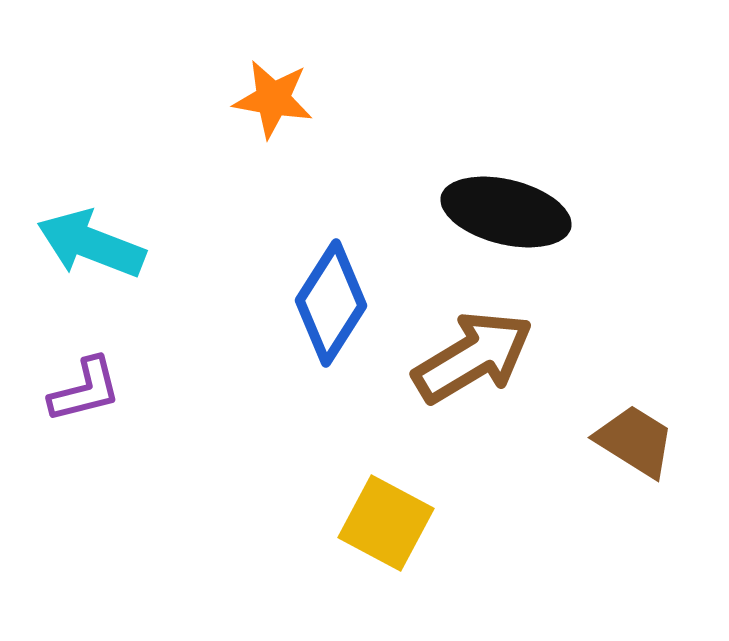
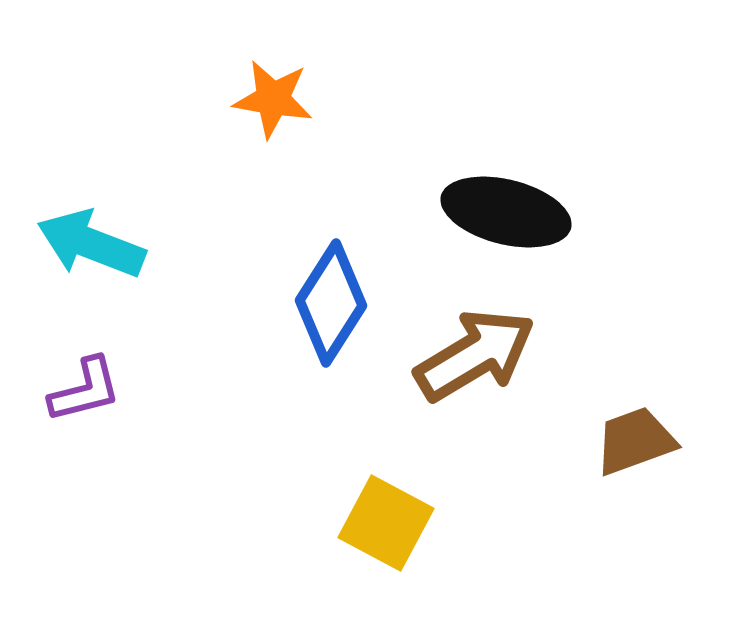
brown arrow: moved 2 px right, 2 px up
brown trapezoid: rotated 52 degrees counterclockwise
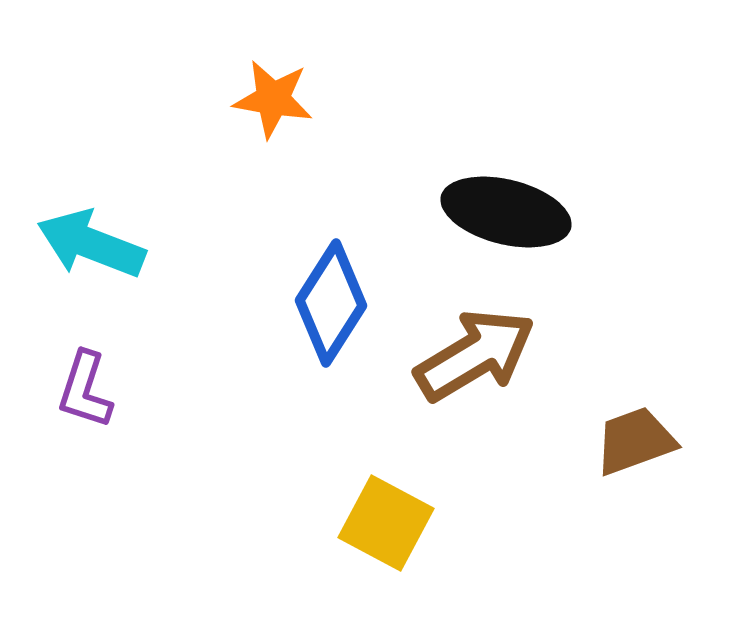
purple L-shape: rotated 122 degrees clockwise
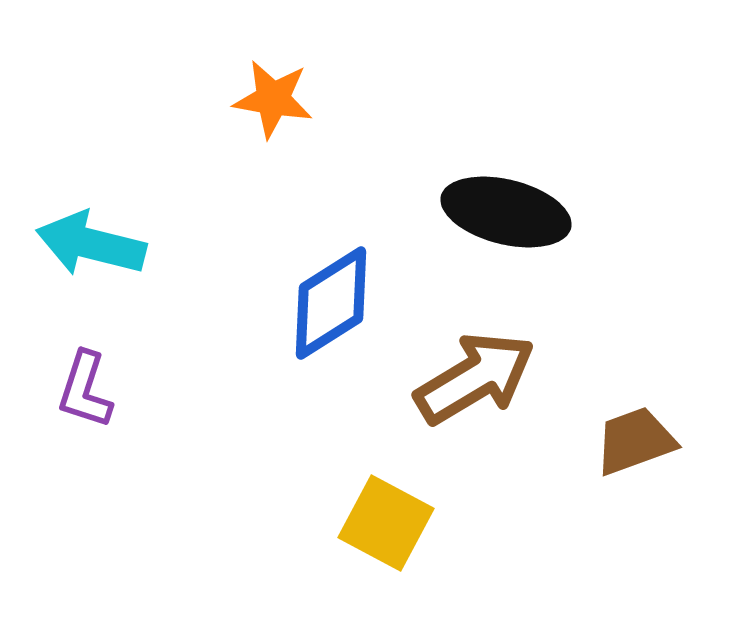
cyan arrow: rotated 7 degrees counterclockwise
blue diamond: rotated 25 degrees clockwise
brown arrow: moved 23 px down
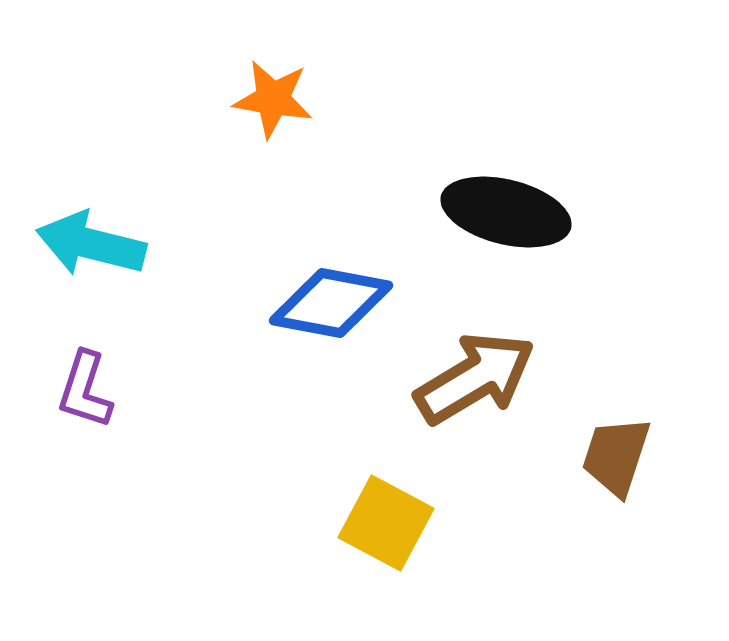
blue diamond: rotated 43 degrees clockwise
brown trapezoid: moved 19 px left, 15 px down; rotated 52 degrees counterclockwise
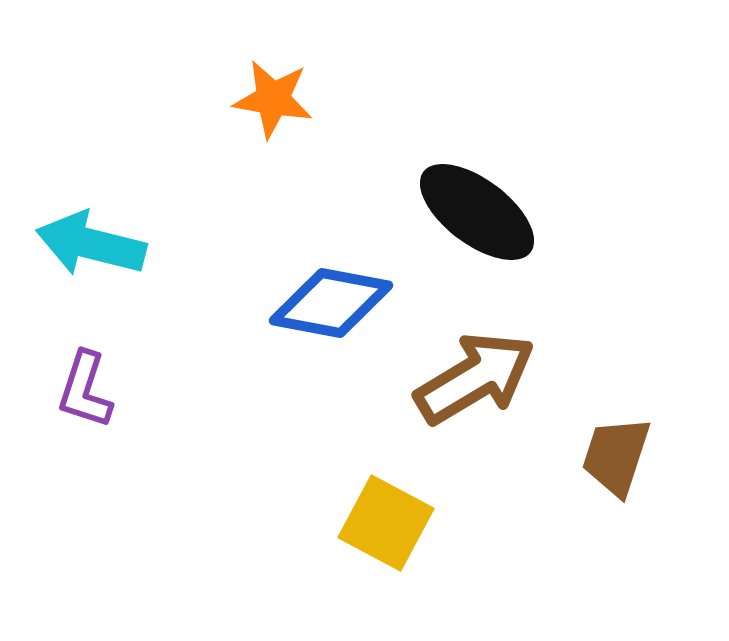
black ellipse: moved 29 px left; rotated 23 degrees clockwise
